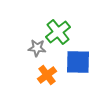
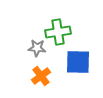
green cross: rotated 30 degrees clockwise
orange cross: moved 6 px left, 1 px down
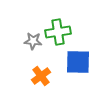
gray star: moved 4 px left, 7 px up
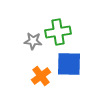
blue square: moved 9 px left, 2 px down
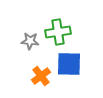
gray star: moved 3 px left
